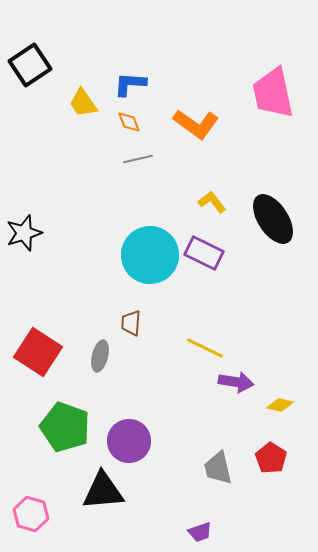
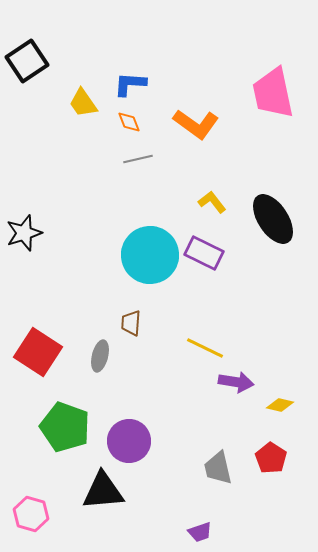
black square: moved 3 px left, 4 px up
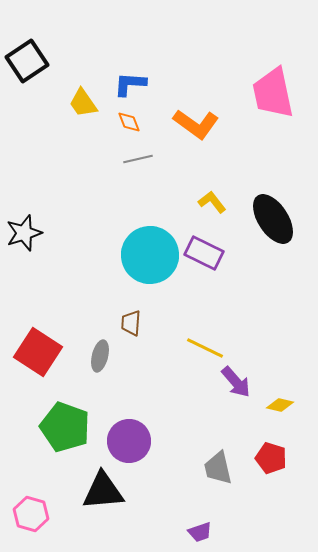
purple arrow: rotated 40 degrees clockwise
red pentagon: rotated 16 degrees counterclockwise
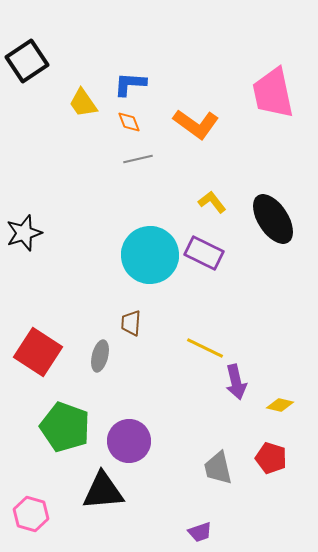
purple arrow: rotated 28 degrees clockwise
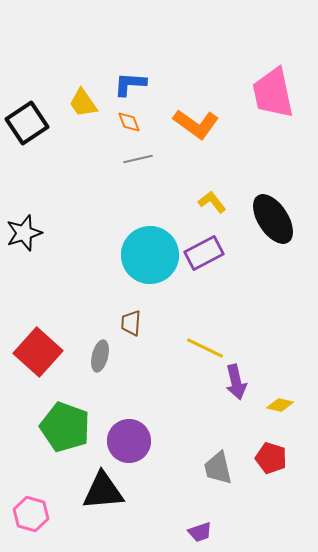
black square: moved 62 px down
purple rectangle: rotated 54 degrees counterclockwise
red square: rotated 9 degrees clockwise
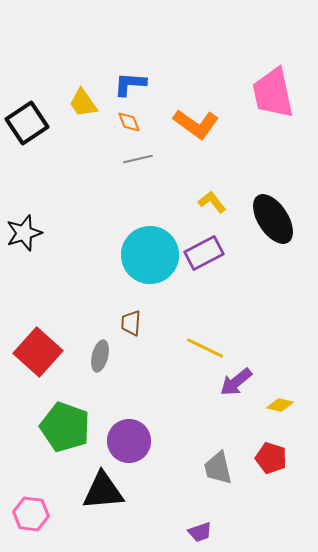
purple arrow: rotated 64 degrees clockwise
pink hexagon: rotated 8 degrees counterclockwise
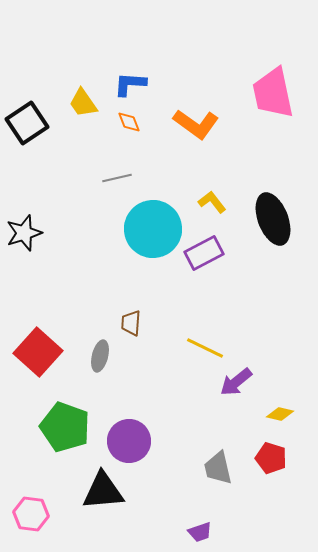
gray line: moved 21 px left, 19 px down
black ellipse: rotated 12 degrees clockwise
cyan circle: moved 3 px right, 26 px up
yellow diamond: moved 9 px down
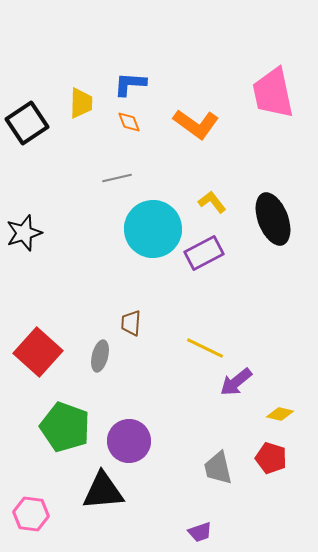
yellow trapezoid: moved 2 px left; rotated 144 degrees counterclockwise
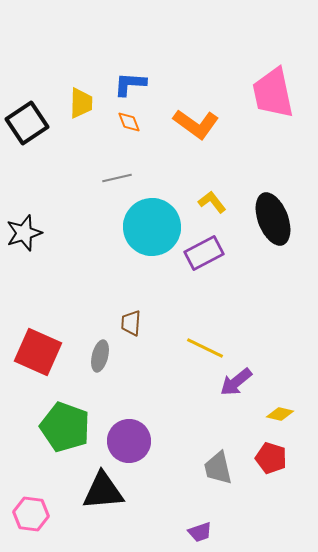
cyan circle: moved 1 px left, 2 px up
red square: rotated 18 degrees counterclockwise
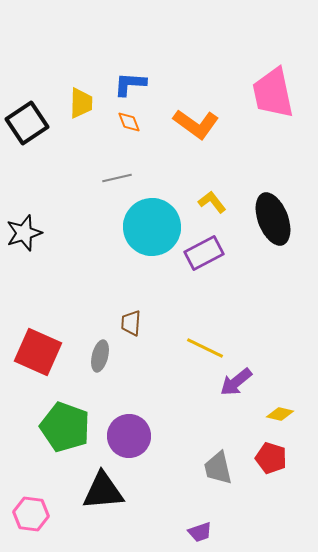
purple circle: moved 5 px up
